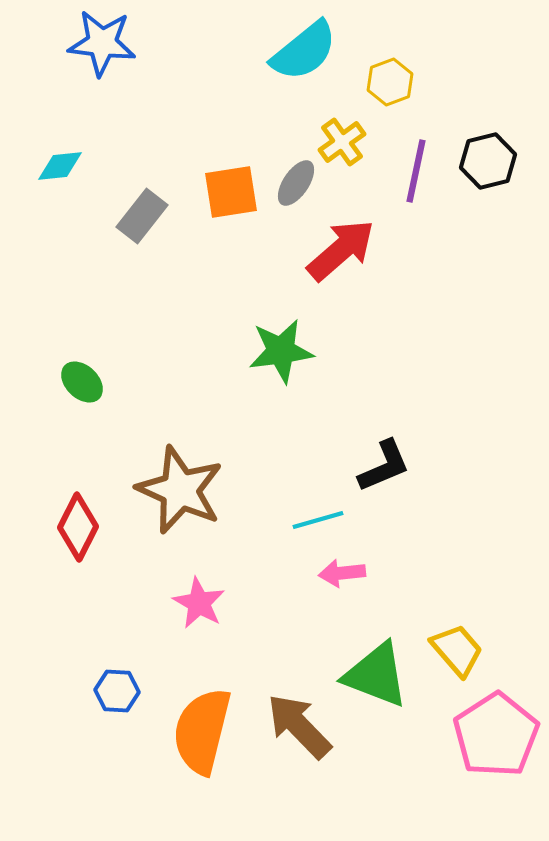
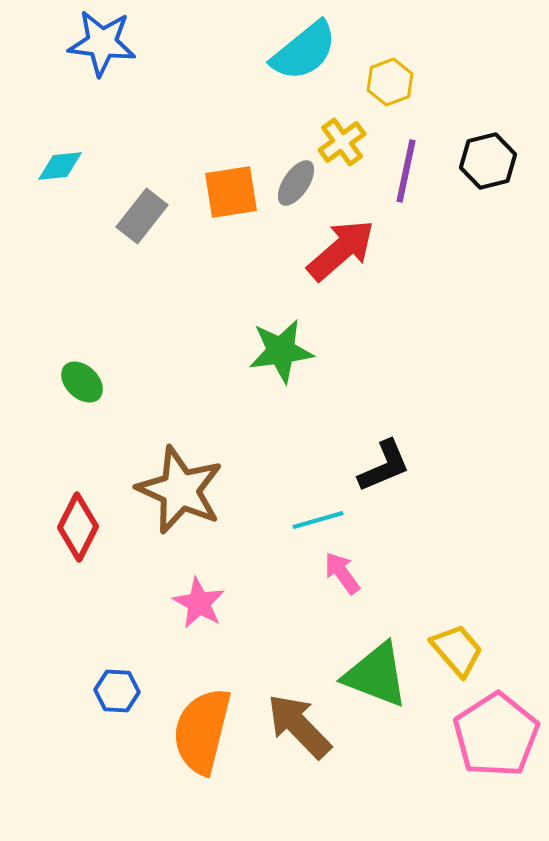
purple line: moved 10 px left
pink arrow: rotated 60 degrees clockwise
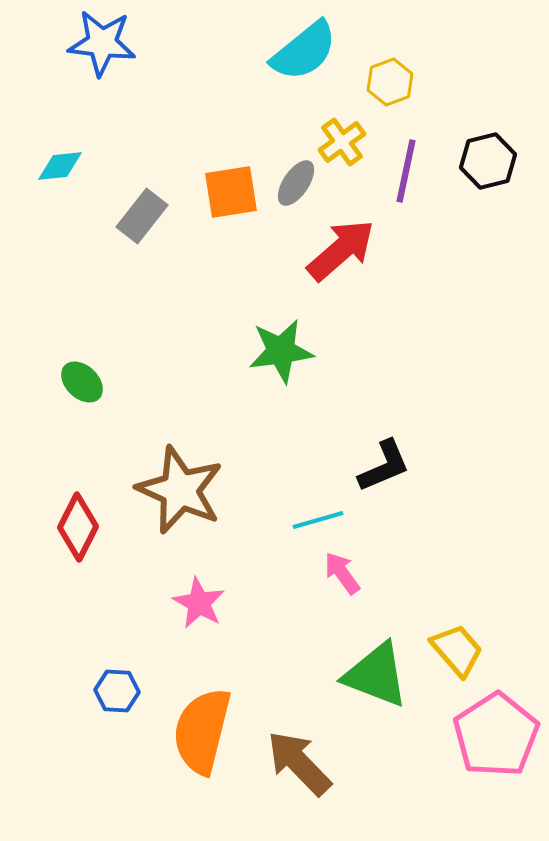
brown arrow: moved 37 px down
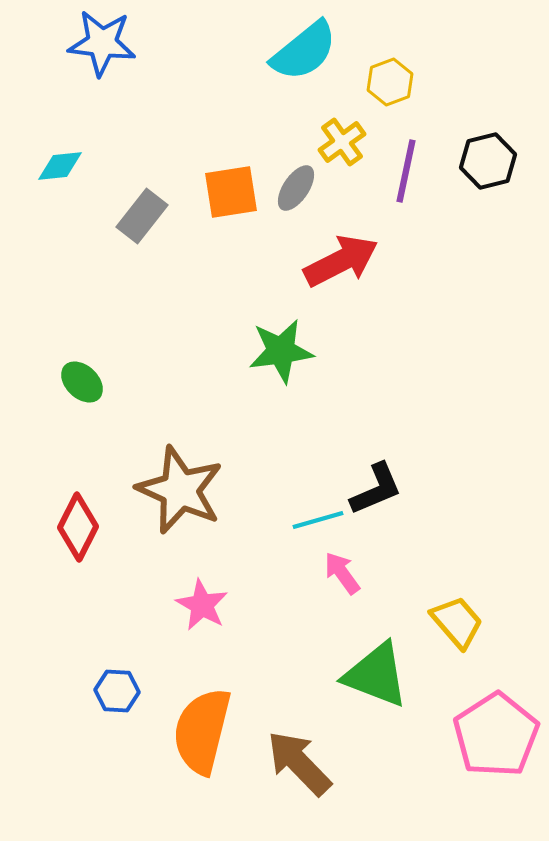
gray ellipse: moved 5 px down
red arrow: moved 11 px down; rotated 14 degrees clockwise
black L-shape: moved 8 px left, 23 px down
pink star: moved 3 px right, 2 px down
yellow trapezoid: moved 28 px up
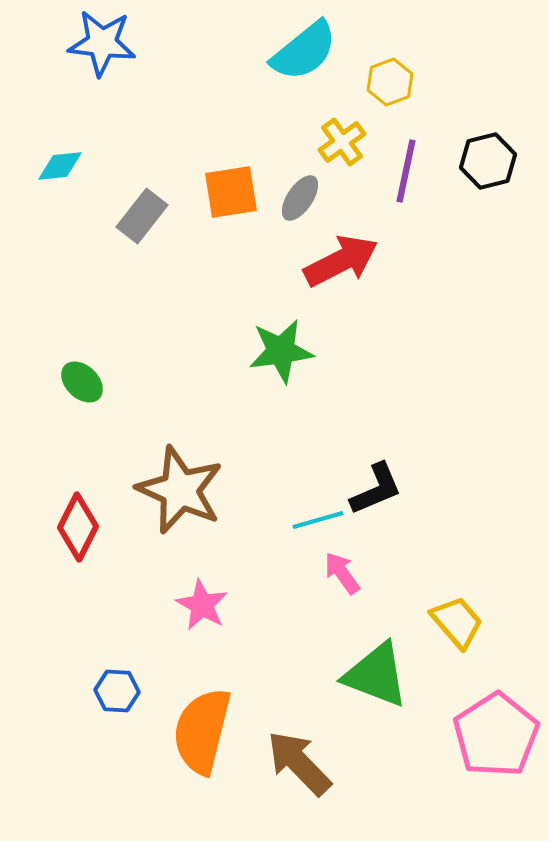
gray ellipse: moved 4 px right, 10 px down
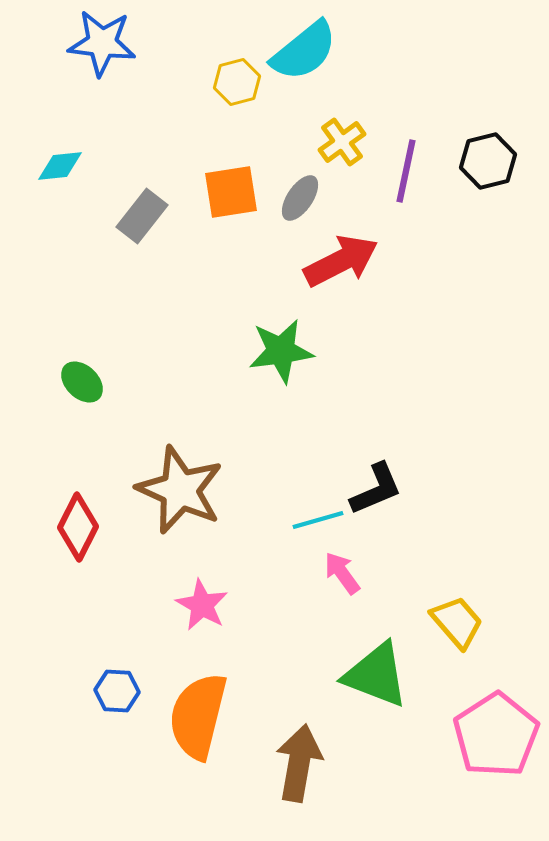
yellow hexagon: moved 153 px left; rotated 6 degrees clockwise
orange semicircle: moved 4 px left, 15 px up
brown arrow: rotated 54 degrees clockwise
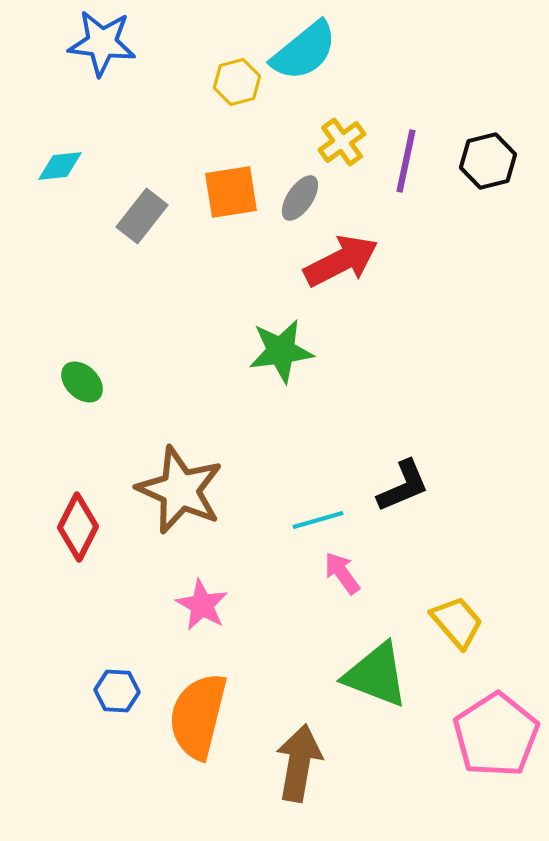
purple line: moved 10 px up
black L-shape: moved 27 px right, 3 px up
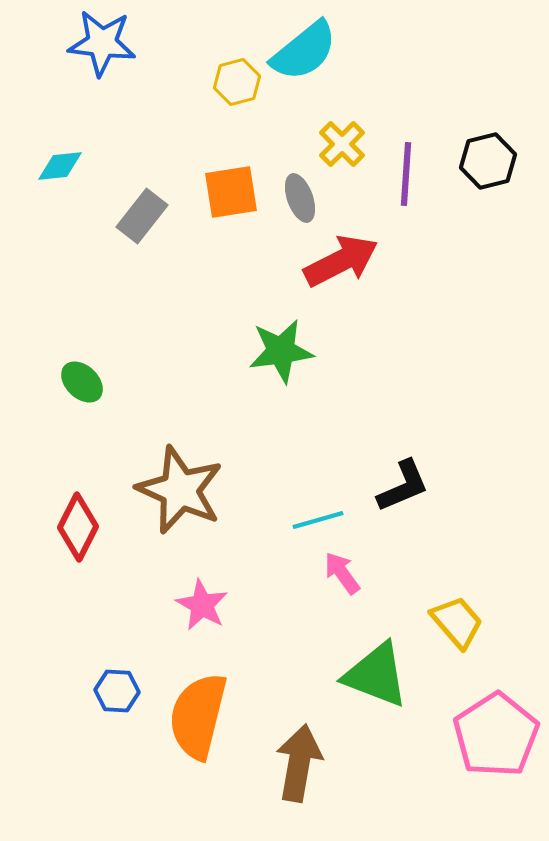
yellow cross: moved 2 px down; rotated 9 degrees counterclockwise
purple line: moved 13 px down; rotated 8 degrees counterclockwise
gray ellipse: rotated 54 degrees counterclockwise
